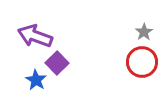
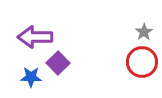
purple arrow: moved 1 px down; rotated 20 degrees counterclockwise
purple square: moved 1 px right
blue star: moved 5 px left, 3 px up; rotated 30 degrees counterclockwise
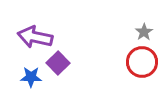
purple arrow: rotated 12 degrees clockwise
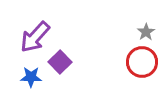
gray star: moved 2 px right
purple arrow: rotated 60 degrees counterclockwise
purple square: moved 2 px right, 1 px up
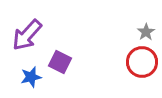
purple arrow: moved 8 px left, 2 px up
purple square: rotated 20 degrees counterclockwise
blue star: rotated 15 degrees counterclockwise
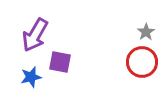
purple arrow: moved 8 px right; rotated 12 degrees counterclockwise
purple square: rotated 15 degrees counterclockwise
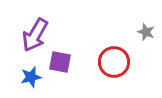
gray star: rotated 18 degrees counterclockwise
red circle: moved 28 px left
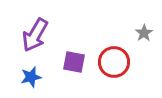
gray star: moved 2 px left, 1 px down; rotated 18 degrees clockwise
purple square: moved 14 px right
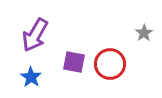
red circle: moved 4 px left, 2 px down
blue star: rotated 25 degrees counterclockwise
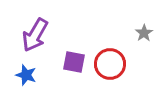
blue star: moved 5 px left, 2 px up; rotated 15 degrees counterclockwise
